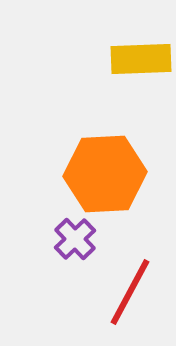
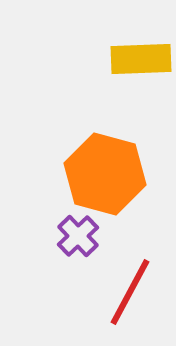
orange hexagon: rotated 18 degrees clockwise
purple cross: moved 3 px right, 3 px up
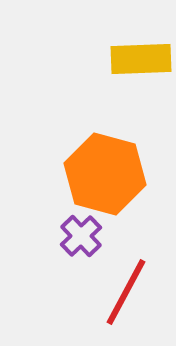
purple cross: moved 3 px right
red line: moved 4 px left
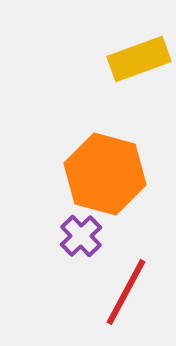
yellow rectangle: moved 2 px left; rotated 18 degrees counterclockwise
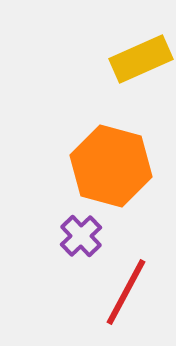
yellow rectangle: moved 2 px right; rotated 4 degrees counterclockwise
orange hexagon: moved 6 px right, 8 px up
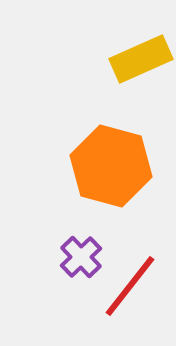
purple cross: moved 21 px down
red line: moved 4 px right, 6 px up; rotated 10 degrees clockwise
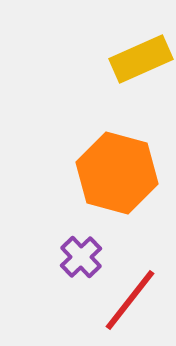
orange hexagon: moved 6 px right, 7 px down
red line: moved 14 px down
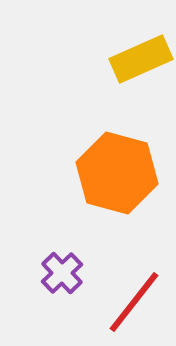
purple cross: moved 19 px left, 16 px down
red line: moved 4 px right, 2 px down
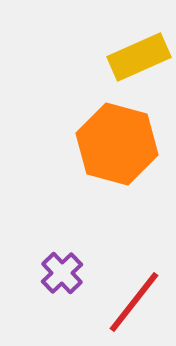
yellow rectangle: moved 2 px left, 2 px up
orange hexagon: moved 29 px up
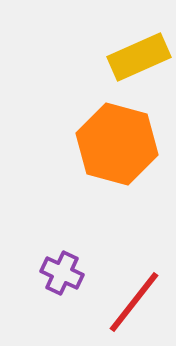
purple cross: rotated 21 degrees counterclockwise
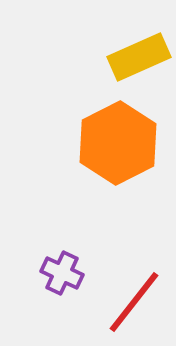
orange hexagon: moved 1 px right, 1 px up; rotated 18 degrees clockwise
